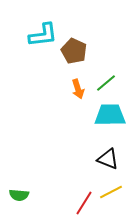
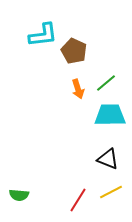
red line: moved 6 px left, 3 px up
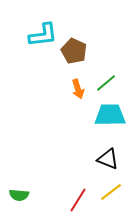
yellow line: rotated 10 degrees counterclockwise
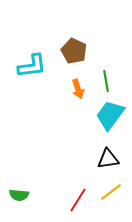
cyan L-shape: moved 11 px left, 31 px down
green line: moved 2 px up; rotated 60 degrees counterclockwise
cyan trapezoid: rotated 52 degrees counterclockwise
black triangle: rotated 30 degrees counterclockwise
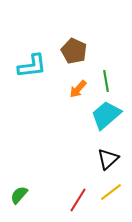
orange arrow: rotated 60 degrees clockwise
cyan trapezoid: moved 4 px left; rotated 12 degrees clockwise
black triangle: rotated 35 degrees counterclockwise
green semicircle: rotated 126 degrees clockwise
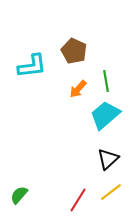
cyan trapezoid: moved 1 px left
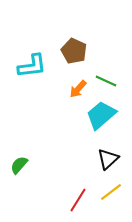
green line: rotated 55 degrees counterclockwise
cyan trapezoid: moved 4 px left
green semicircle: moved 30 px up
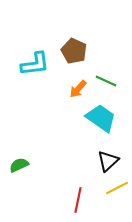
cyan L-shape: moved 3 px right, 2 px up
cyan trapezoid: moved 3 px down; rotated 76 degrees clockwise
black triangle: moved 2 px down
green semicircle: rotated 24 degrees clockwise
yellow line: moved 6 px right, 4 px up; rotated 10 degrees clockwise
red line: rotated 20 degrees counterclockwise
